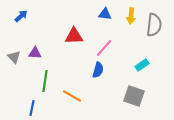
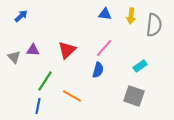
red triangle: moved 7 px left, 14 px down; rotated 42 degrees counterclockwise
purple triangle: moved 2 px left, 3 px up
cyan rectangle: moved 2 px left, 1 px down
green line: rotated 25 degrees clockwise
blue line: moved 6 px right, 2 px up
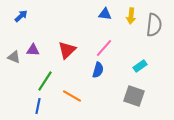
gray triangle: rotated 24 degrees counterclockwise
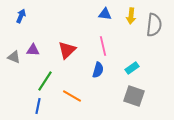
blue arrow: rotated 24 degrees counterclockwise
pink line: moved 1 px left, 2 px up; rotated 54 degrees counterclockwise
cyan rectangle: moved 8 px left, 2 px down
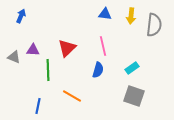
red triangle: moved 2 px up
green line: moved 3 px right, 11 px up; rotated 35 degrees counterclockwise
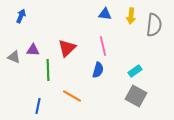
cyan rectangle: moved 3 px right, 3 px down
gray square: moved 2 px right; rotated 10 degrees clockwise
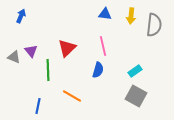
purple triangle: moved 2 px left, 1 px down; rotated 48 degrees clockwise
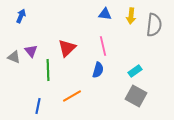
orange line: rotated 60 degrees counterclockwise
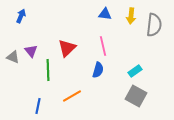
gray triangle: moved 1 px left
